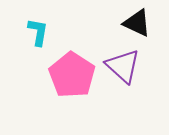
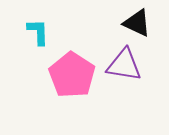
cyan L-shape: rotated 12 degrees counterclockwise
purple triangle: moved 1 px right, 1 px up; rotated 33 degrees counterclockwise
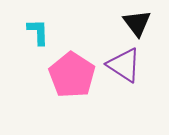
black triangle: rotated 28 degrees clockwise
purple triangle: rotated 24 degrees clockwise
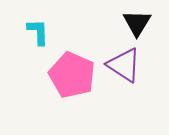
black triangle: rotated 8 degrees clockwise
pink pentagon: rotated 9 degrees counterclockwise
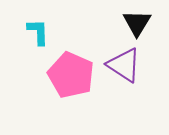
pink pentagon: moved 1 px left
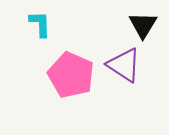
black triangle: moved 6 px right, 2 px down
cyan L-shape: moved 2 px right, 8 px up
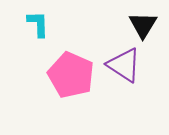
cyan L-shape: moved 2 px left
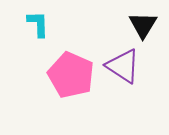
purple triangle: moved 1 px left, 1 px down
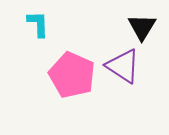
black triangle: moved 1 px left, 2 px down
pink pentagon: moved 1 px right
